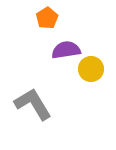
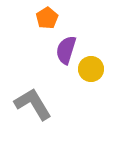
purple semicircle: rotated 64 degrees counterclockwise
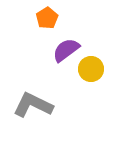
purple semicircle: rotated 36 degrees clockwise
gray L-shape: moved 1 px down; rotated 33 degrees counterclockwise
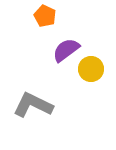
orange pentagon: moved 2 px left, 2 px up; rotated 15 degrees counterclockwise
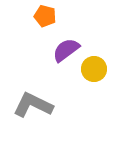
orange pentagon: rotated 10 degrees counterclockwise
yellow circle: moved 3 px right
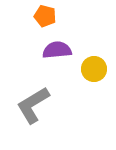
purple semicircle: moved 9 px left; rotated 32 degrees clockwise
gray L-shape: rotated 57 degrees counterclockwise
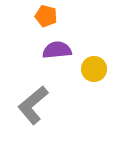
orange pentagon: moved 1 px right
gray L-shape: rotated 9 degrees counterclockwise
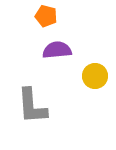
yellow circle: moved 1 px right, 7 px down
gray L-shape: moved 1 px left, 1 px down; rotated 54 degrees counterclockwise
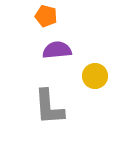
gray L-shape: moved 17 px right, 1 px down
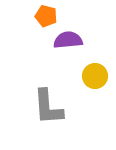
purple semicircle: moved 11 px right, 10 px up
gray L-shape: moved 1 px left
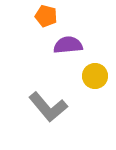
purple semicircle: moved 5 px down
gray L-shape: rotated 36 degrees counterclockwise
